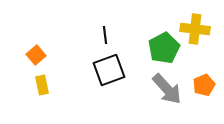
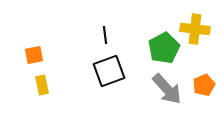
orange square: moved 2 px left; rotated 30 degrees clockwise
black square: moved 1 px down
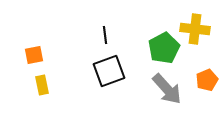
orange pentagon: moved 3 px right, 5 px up
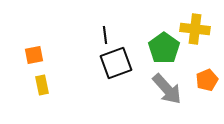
green pentagon: rotated 8 degrees counterclockwise
black square: moved 7 px right, 8 px up
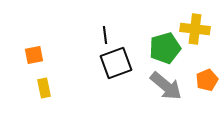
green pentagon: moved 1 px right; rotated 20 degrees clockwise
yellow rectangle: moved 2 px right, 3 px down
gray arrow: moved 1 px left, 3 px up; rotated 8 degrees counterclockwise
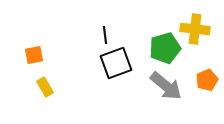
yellow rectangle: moved 1 px right, 1 px up; rotated 18 degrees counterclockwise
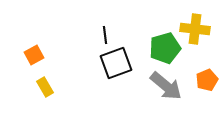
orange square: rotated 18 degrees counterclockwise
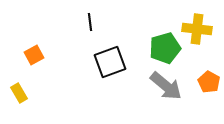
yellow cross: moved 2 px right
black line: moved 15 px left, 13 px up
black square: moved 6 px left, 1 px up
orange pentagon: moved 2 px right, 2 px down; rotated 20 degrees counterclockwise
yellow rectangle: moved 26 px left, 6 px down
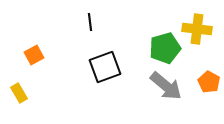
black square: moved 5 px left, 5 px down
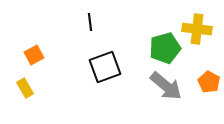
yellow rectangle: moved 6 px right, 5 px up
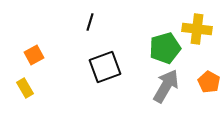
black line: rotated 24 degrees clockwise
gray arrow: rotated 100 degrees counterclockwise
